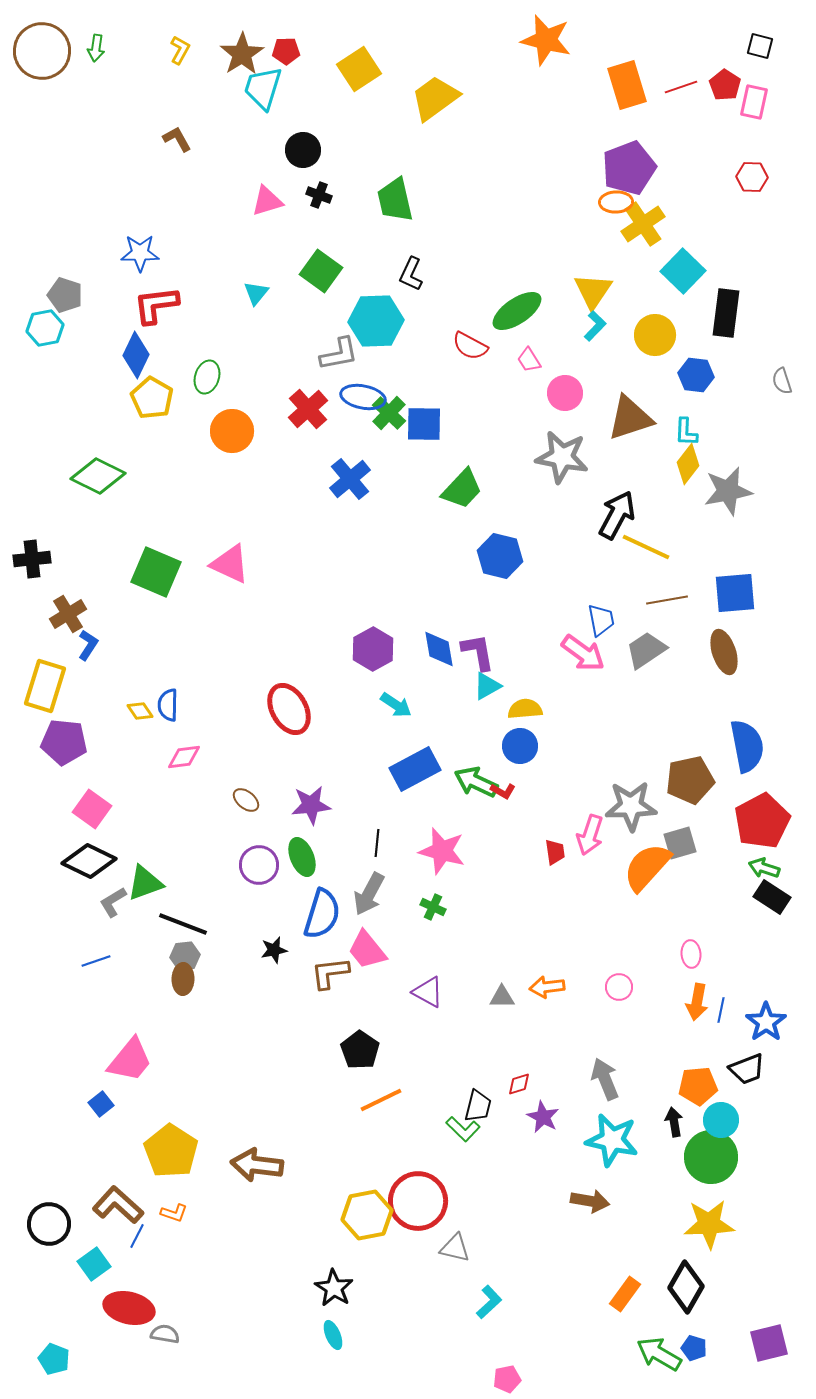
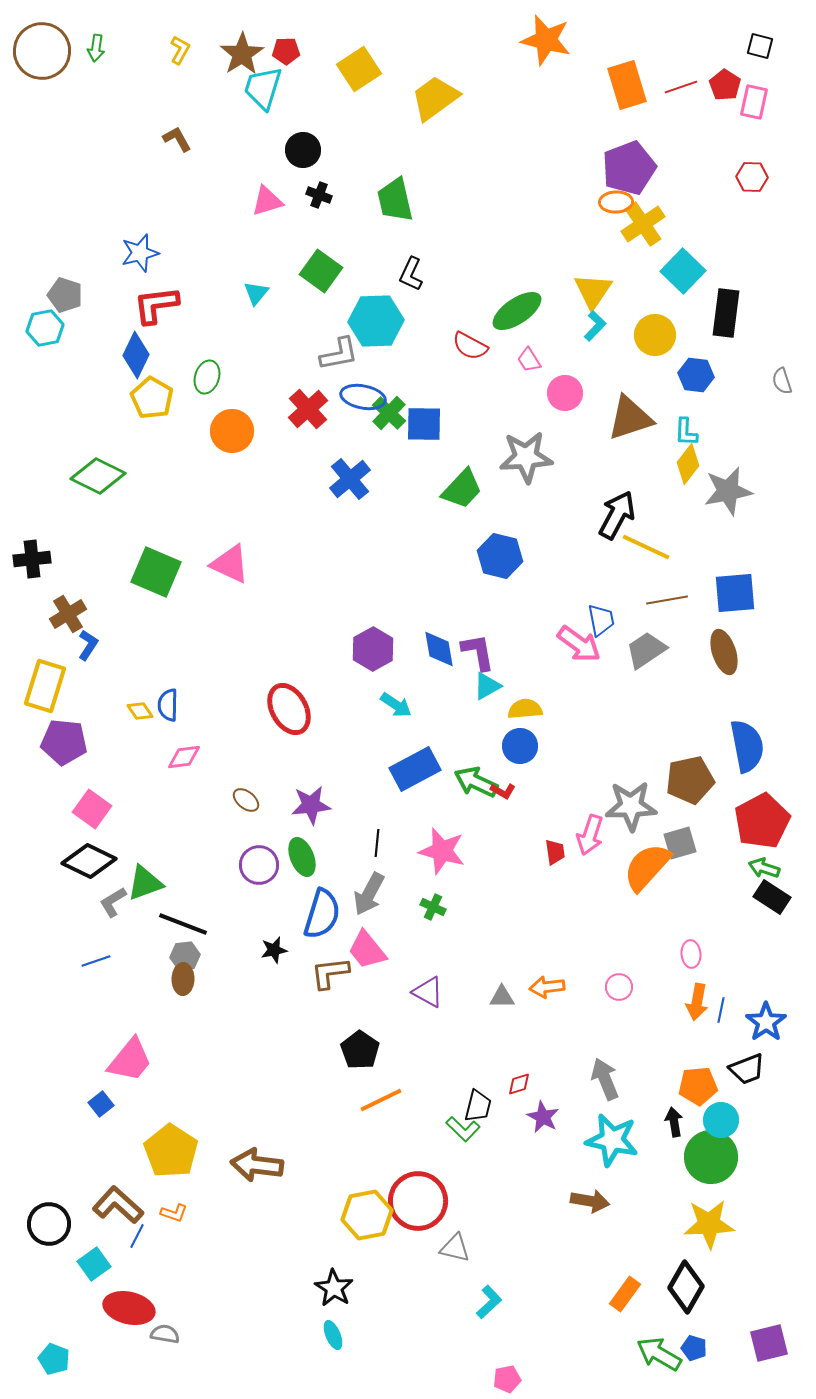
blue star at (140, 253): rotated 15 degrees counterclockwise
gray star at (562, 457): moved 36 px left; rotated 14 degrees counterclockwise
pink arrow at (583, 653): moved 4 px left, 9 px up
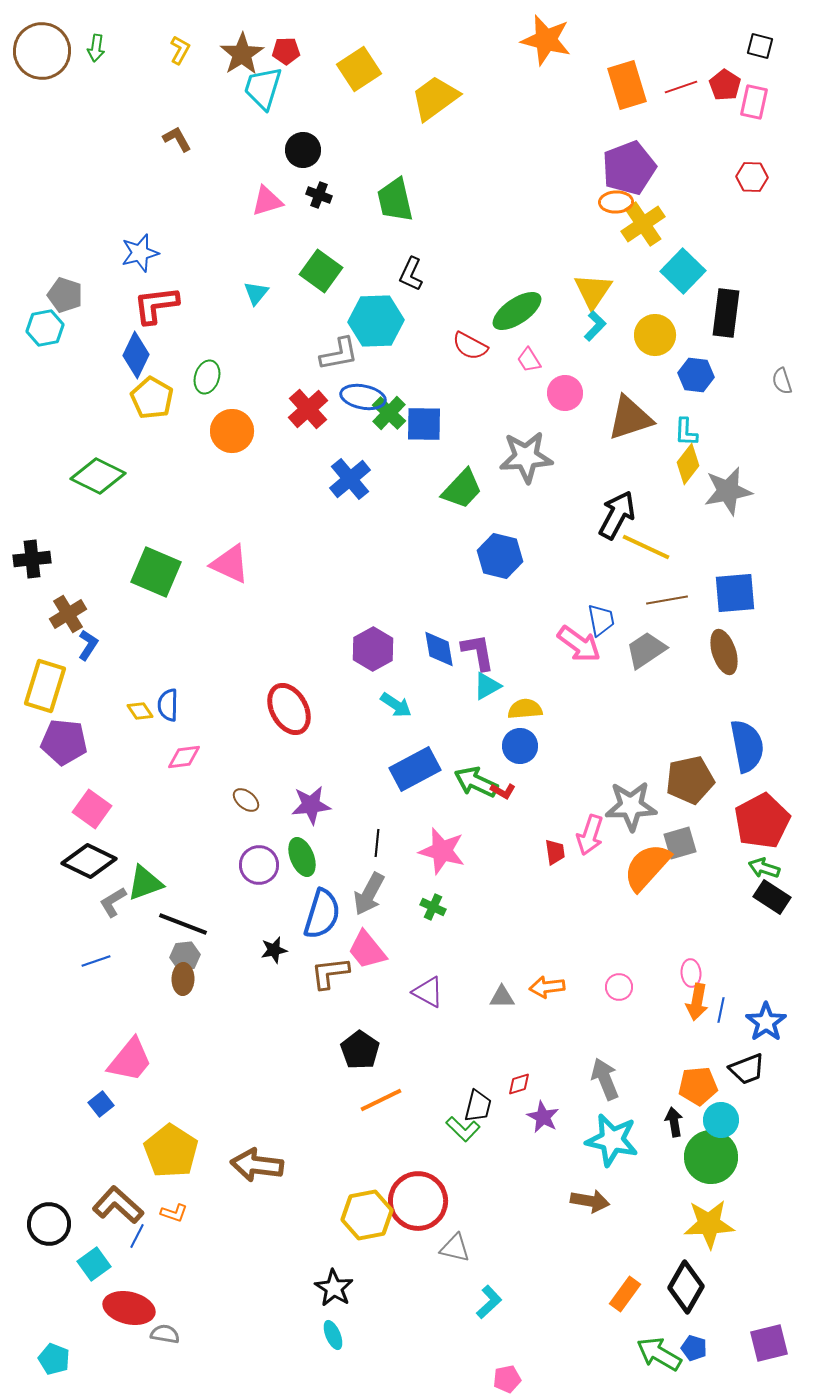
pink ellipse at (691, 954): moved 19 px down
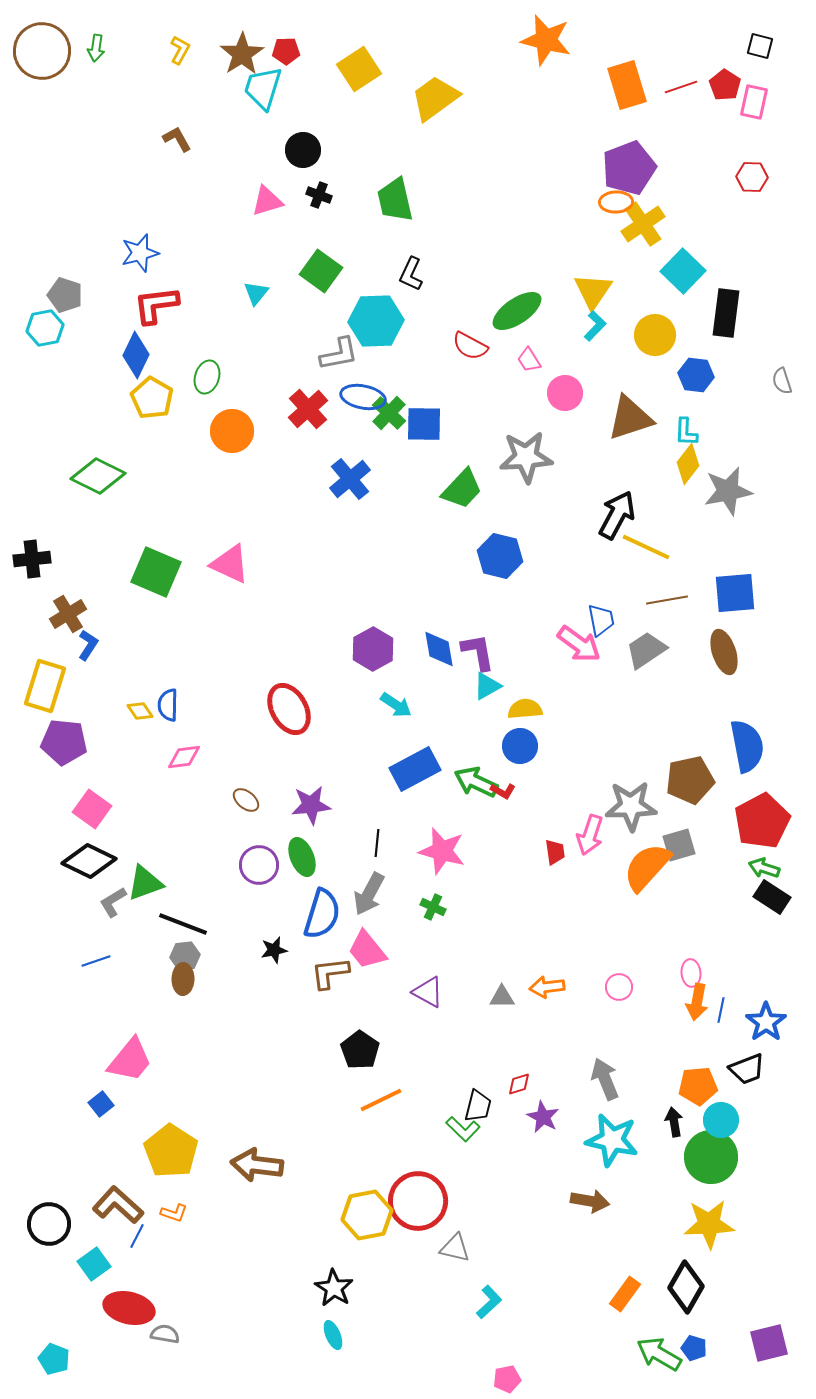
gray square at (680, 843): moved 1 px left, 2 px down
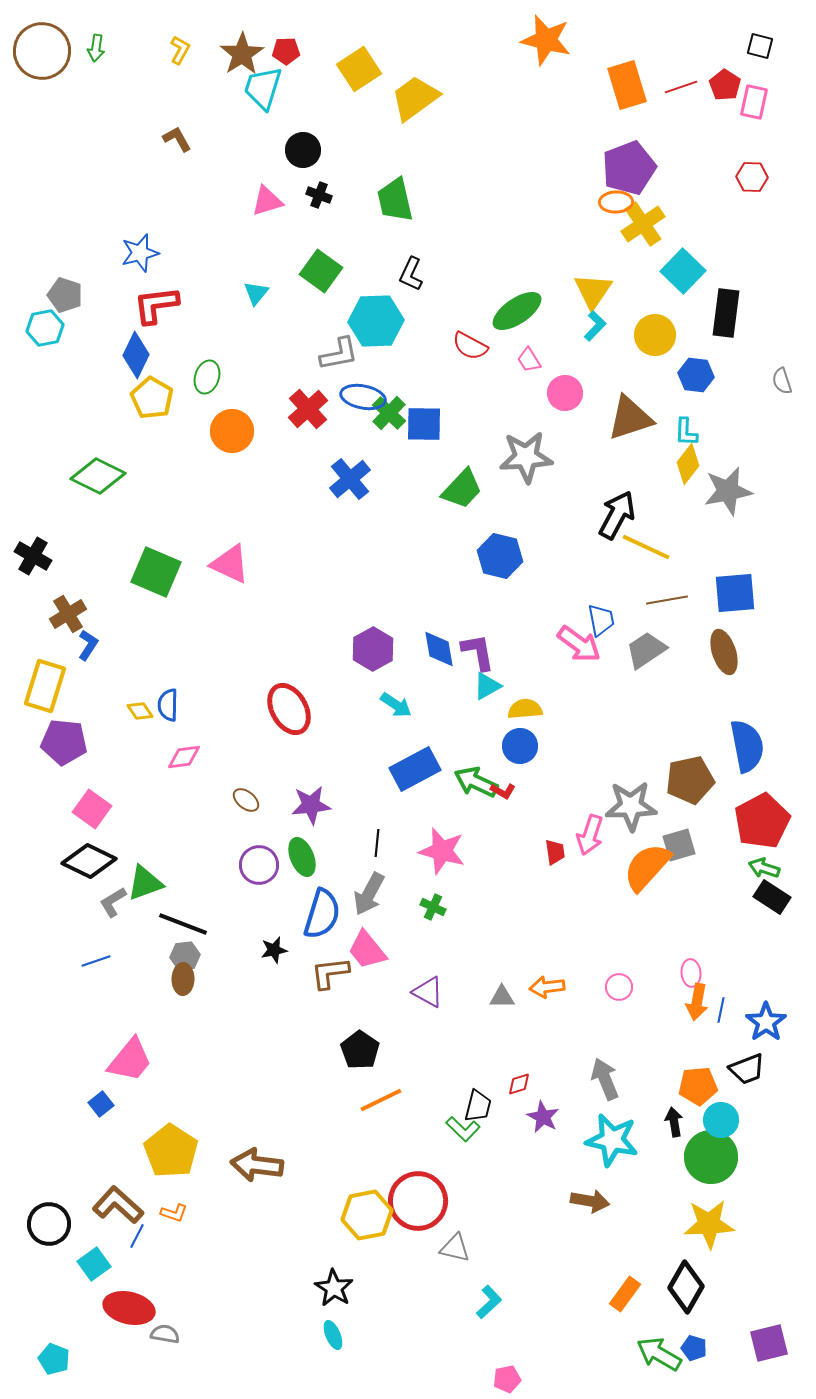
yellow trapezoid at (435, 98): moved 20 px left
black cross at (32, 559): moved 1 px right, 3 px up; rotated 36 degrees clockwise
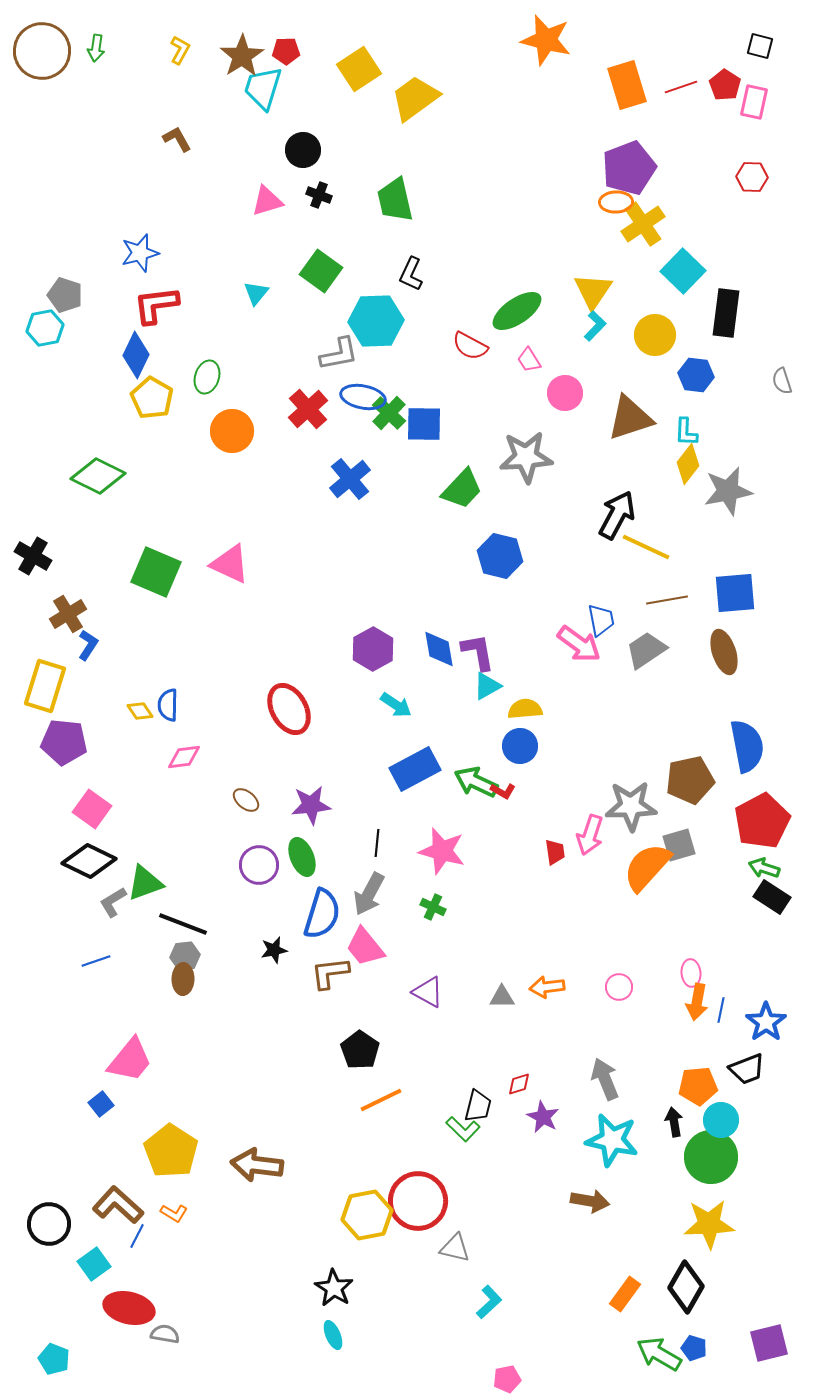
brown star at (242, 54): moved 2 px down
pink trapezoid at (367, 950): moved 2 px left, 3 px up
orange L-shape at (174, 1213): rotated 12 degrees clockwise
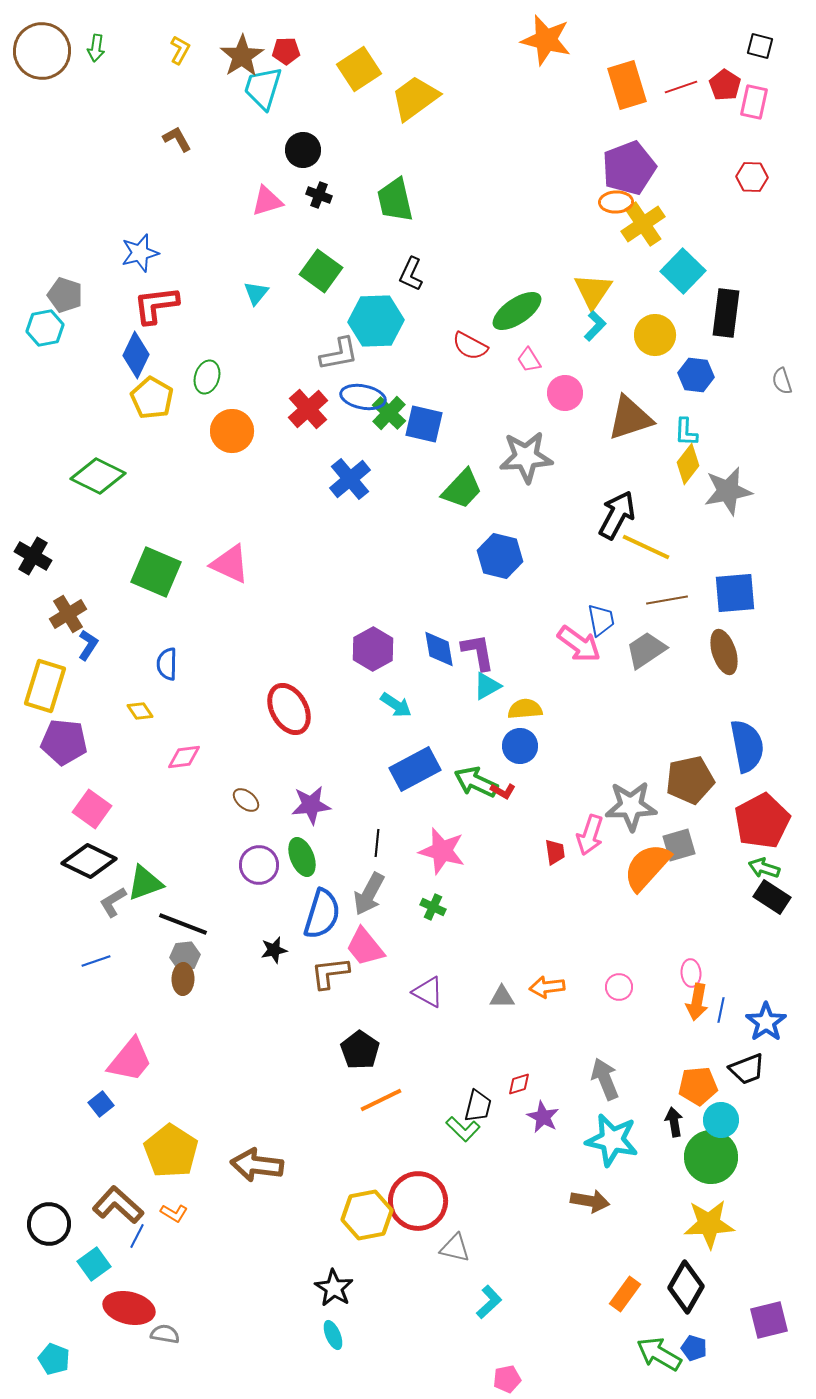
blue square at (424, 424): rotated 12 degrees clockwise
blue semicircle at (168, 705): moved 1 px left, 41 px up
purple square at (769, 1343): moved 23 px up
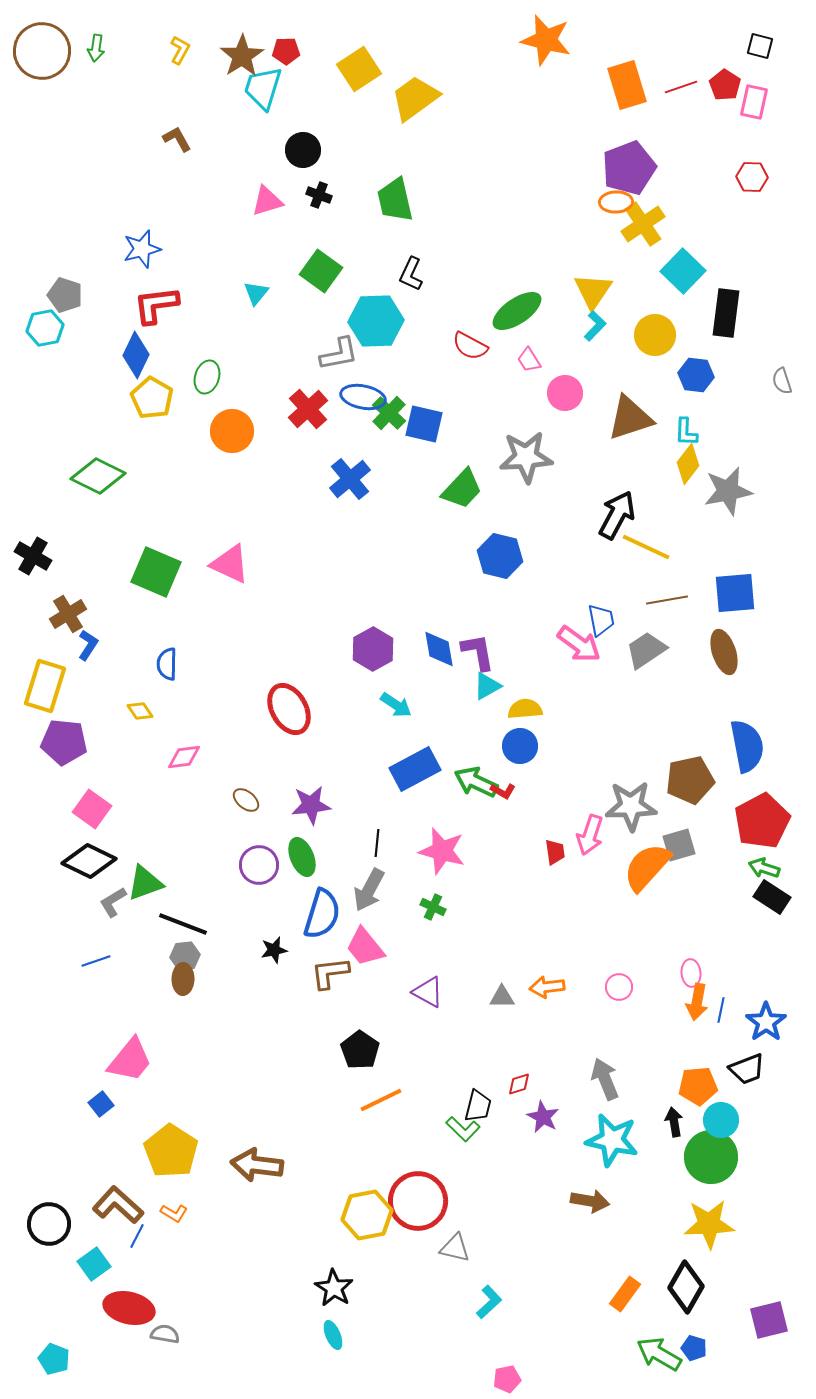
blue star at (140, 253): moved 2 px right, 4 px up
gray arrow at (369, 894): moved 4 px up
